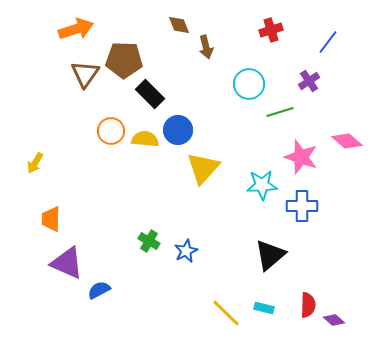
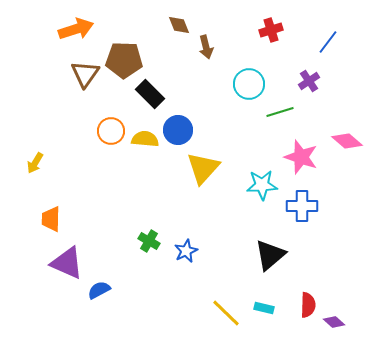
purple diamond: moved 2 px down
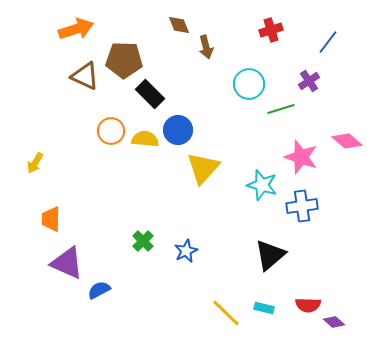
brown triangle: moved 2 px down; rotated 40 degrees counterclockwise
green line: moved 1 px right, 3 px up
cyan star: rotated 20 degrees clockwise
blue cross: rotated 8 degrees counterclockwise
green cross: moved 6 px left; rotated 15 degrees clockwise
red semicircle: rotated 90 degrees clockwise
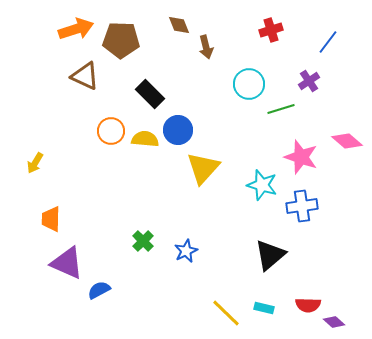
brown pentagon: moved 3 px left, 20 px up
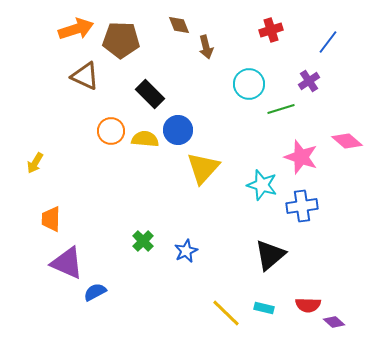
blue semicircle: moved 4 px left, 2 px down
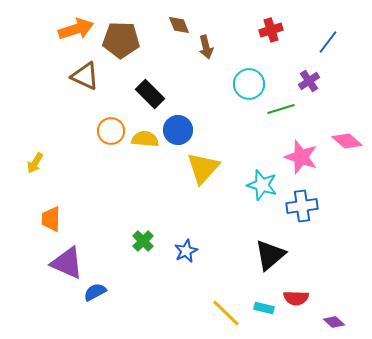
red semicircle: moved 12 px left, 7 px up
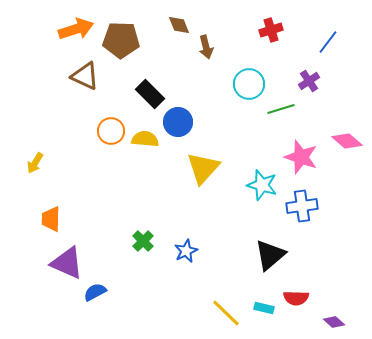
blue circle: moved 8 px up
